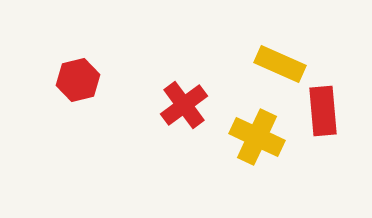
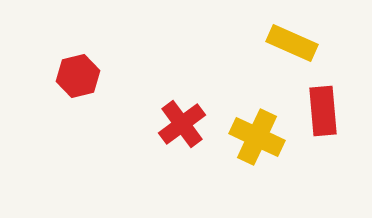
yellow rectangle: moved 12 px right, 21 px up
red hexagon: moved 4 px up
red cross: moved 2 px left, 19 px down
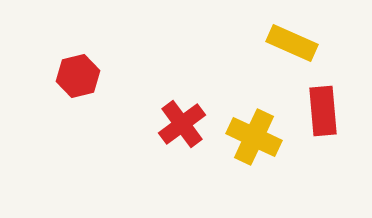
yellow cross: moved 3 px left
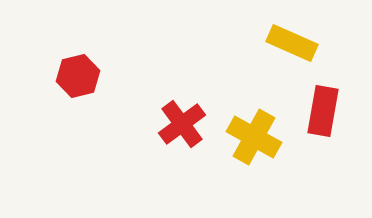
red rectangle: rotated 15 degrees clockwise
yellow cross: rotated 4 degrees clockwise
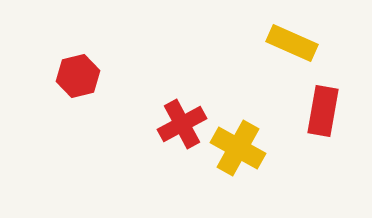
red cross: rotated 9 degrees clockwise
yellow cross: moved 16 px left, 11 px down
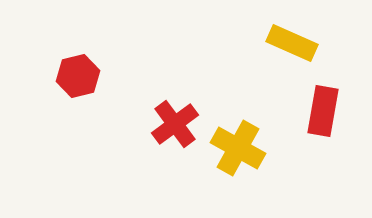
red cross: moved 7 px left; rotated 9 degrees counterclockwise
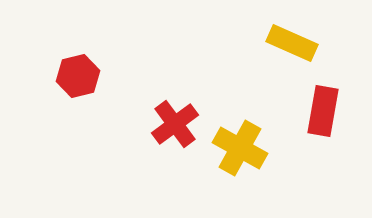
yellow cross: moved 2 px right
